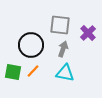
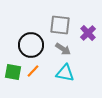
gray arrow: rotated 105 degrees clockwise
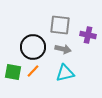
purple cross: moved 2 px down; rotated 35 degrees counterclockwise
black circle: moved 2 px right, 2 px down
gray arrow: rotated 21 degrees counterclockwise
cyan triangle: rotated 24 degrees counterclockwise
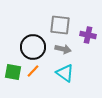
cyan triangle: rotated 48 degrees clockwise
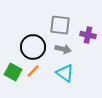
green square: rotated 18 degrees clockwise
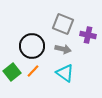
gray square: moved 3 px right, 1 px up; rotated 15 degrees clockwise
black circle: moved 1 px left, 1 px up
green square: moved 1 px left; rotated 24 degrees clockwise
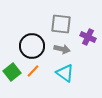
gray square: moved 2 px left; rotated 15 degrees counterclockwise
purple cross: moved 2 px down; rotated 14 degrees clockwise
gray arrow: moved 1 px left
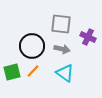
green square: rotated 24 degrees clockwise
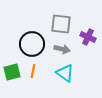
black circle: moved 2 px up
orange line: rotated 32 degrees counterclockwise
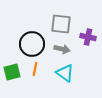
purple cross: rotated 14 degrees counterclockwise
orange line: moved 2 px right, 2 px up
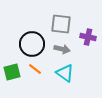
orange line: rotated 64 degrees counterclockwise
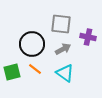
gray arrow: moved 1 px right; rotated 42 degrees counterclockwise
